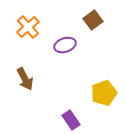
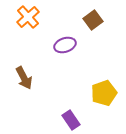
orange cross: moved 10 px up
brown arrow: moved 1 px left, 1 px up
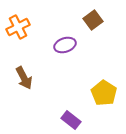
orange cross: moved 10 px left, 10 px down; rotated 15 degrees clockwise
yellow pentagon: rotated 20 degrees counterclockwise
purple rectangle: rotated 18 degrees counterclockwise
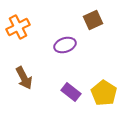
brown square: rotated 12 degrees clockwise
purple rectangle: moved 28 px up
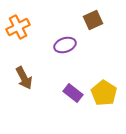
purple rectangle: moved 2 px right, 1 px down
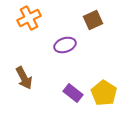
orange cross: moved 11 px right, 9 px up
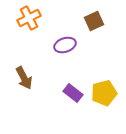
brown square: moved 1 px right, 1 px down
yellow pentagon: rotated 25 degrees clockwise
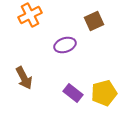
orange cross: moved 1 px right, 3 px up
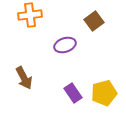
orange cross: rotated 20 degrees clockwise
brown square: rotated 12 degrees counterclockwise
purple rectangle: rotated 18 degrees clockwise
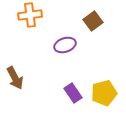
brown square: moved 1 px left
brown arrow: moved 9 px left
